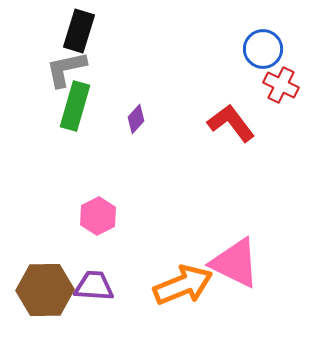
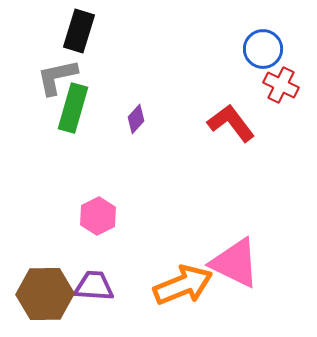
gray L-shape: moved 9 px left, 8 px down
green rectangle: moved 2 px left, 2 px down
brown hexagon: moved 4 px down
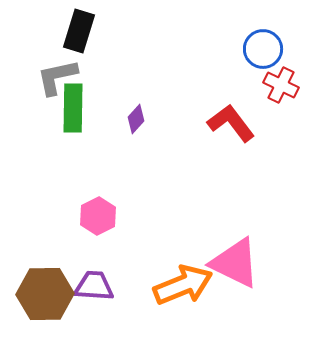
green rectangle: rotated 15 degrees counterclockwise
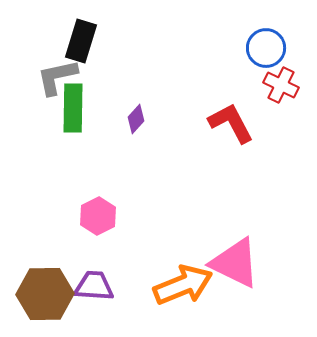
black rectangle: moved 2 px right, 10 px down
blue circle: moved 3 px right, 1 px up
red L-shape: rotated 9 degrees clockwise
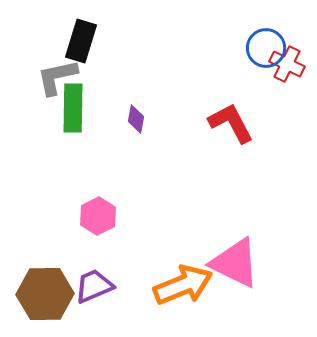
red cross: moved 6 px right, 21 px up
purple diamond: rotated 32 degrees counterclockwise
purple trapezoid: rotated 27 degrees counterclockwise
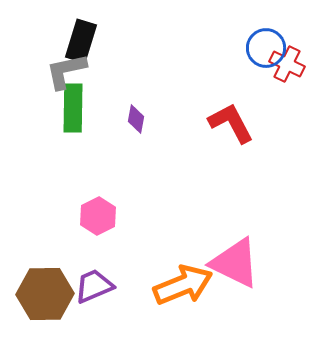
gray L-shape: moved 9 px right, 6 px up
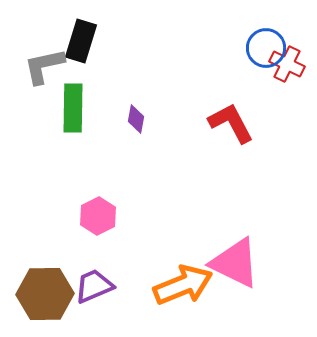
gray L-shape: moved 22 px left, 5 px up
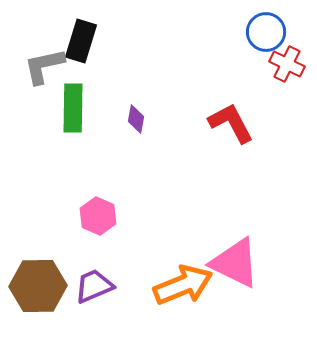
blue circle: moved 16 px up
pink hexagon: rotated 9 degrees counterclockwise
brown hexagon: moved 7 px left, 8 px up
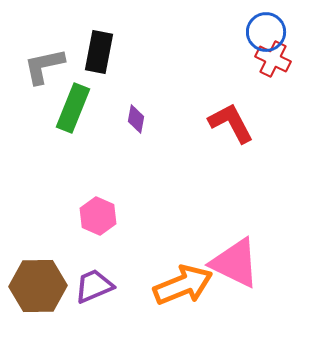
black rectangle: moved 18 px right, 11 px down; rotated 6 degrees counterclockwise
red cross: moved 14 px left, 5 px up
green rectangle: rotated 21 degrees clockwise
